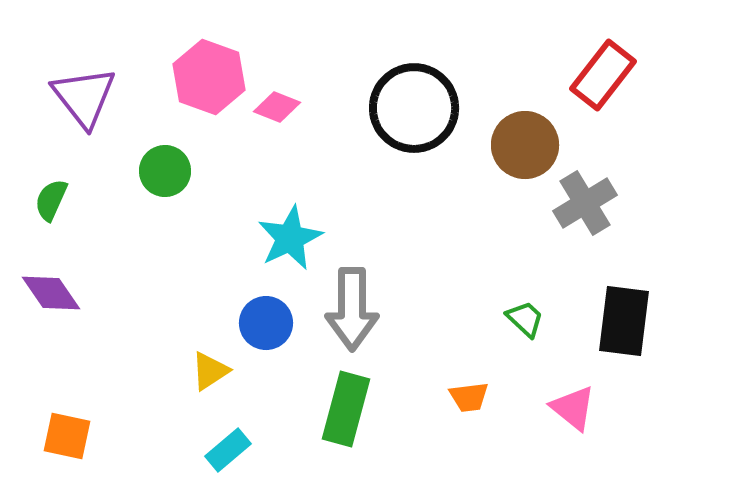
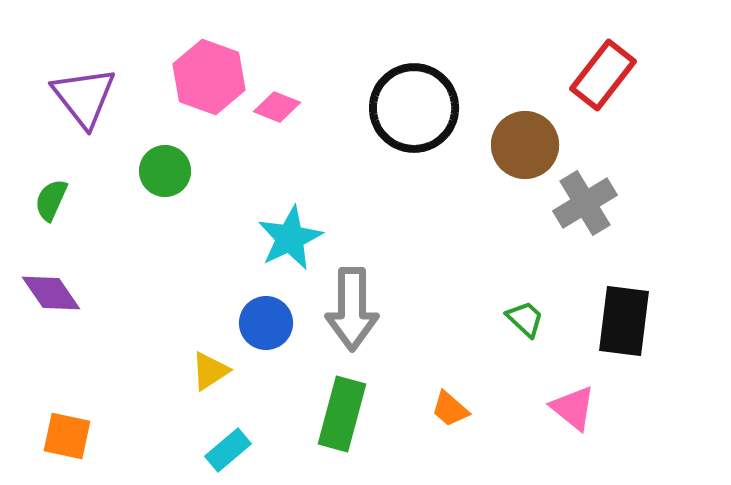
orange trapezoid: moved 19 px left, 12 px down; rotated 48 degrees clockwise
green rectangle: moved 4 px left, 5 px down
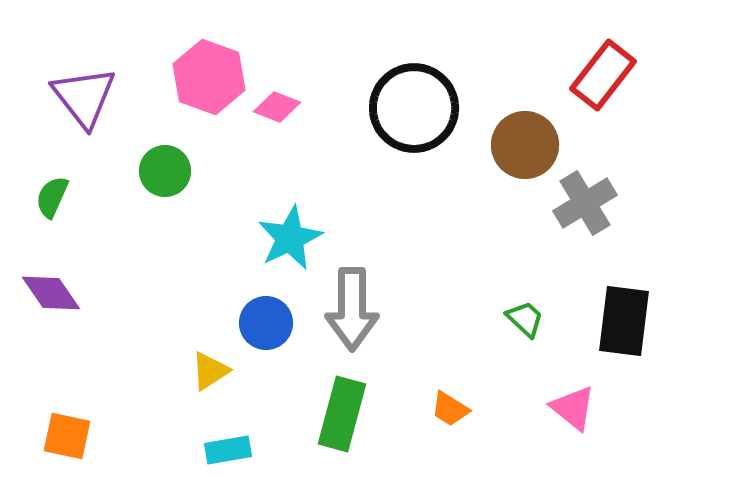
green semicircle: moved 1 px right, 3 px up
orange trapezoid: rotated 9 degrees counterclockwise
cyan rectangle: rotated 30 degrees clockwise
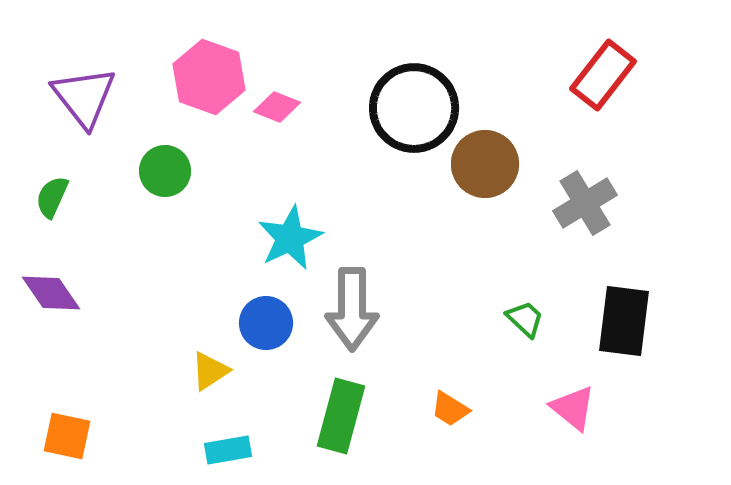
brown circle: moved 40 px left, 19 px down
green rectangle: moved 1 px left, 2 px down
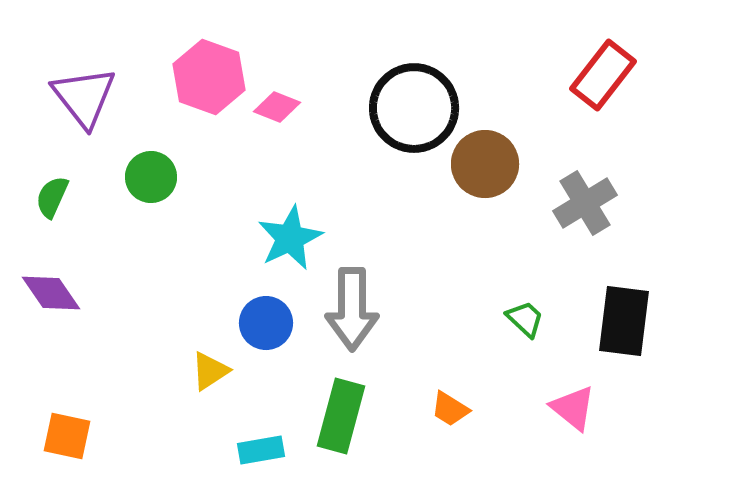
green circle: moved 14 px left, 6 px down
cyan rectangle: moved 33 px right
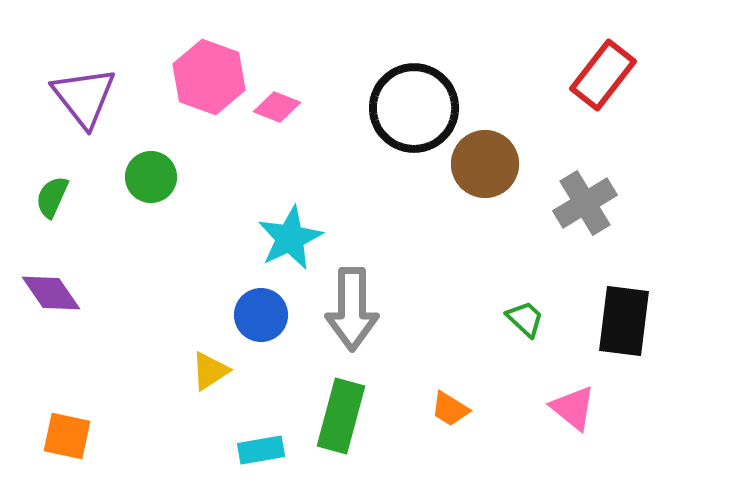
blue circle: moved 5 px left, 8 px up
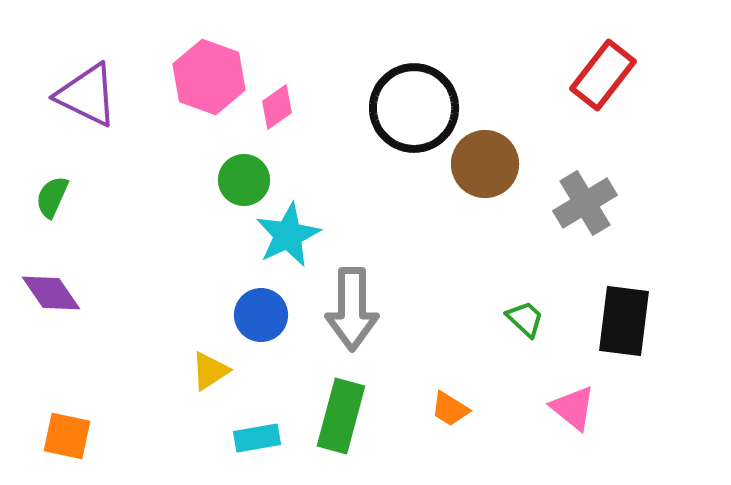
purple triangle: moved 3 px right, 2 px up; rotated 26 degrees counterclockwise
pink diamond: rotated 57 degrees counterclockwise
green circle: moved 93 px right, 3 px down
cyan star: moved 2 px left, 3 px up
cyan rectangle: moved 4 px left, 12 px up
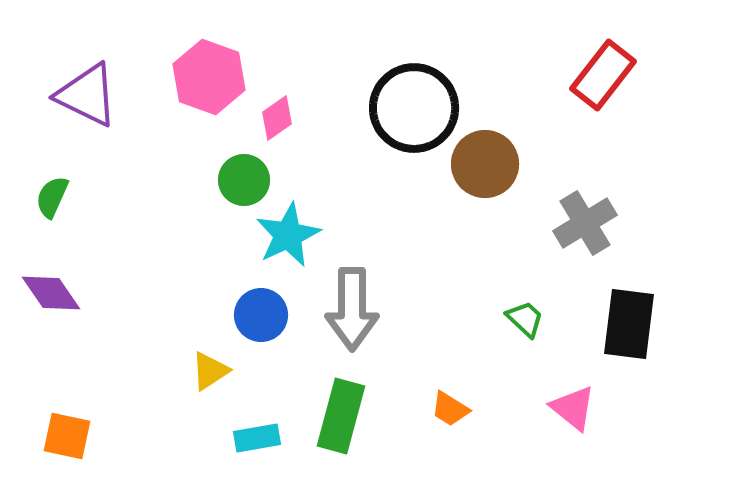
pink diamond: moved 11 px down
gray cross: moved 20 px down
black rectangle: moved 5 px right, 3 px down
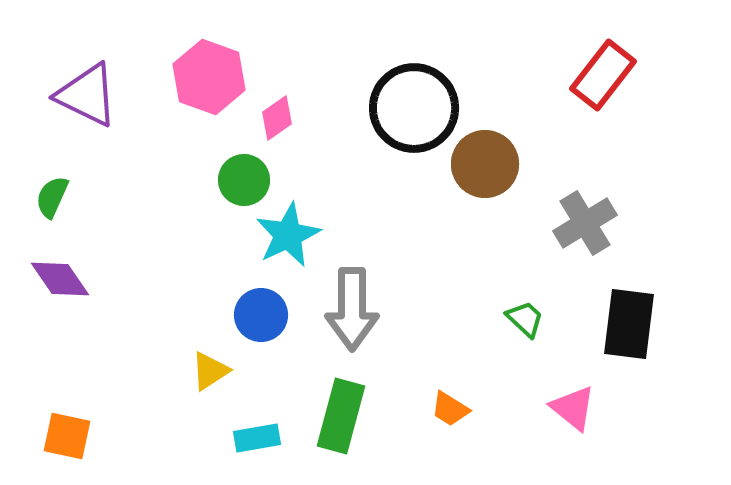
purple diamond: moved 9 px right, 14 px up
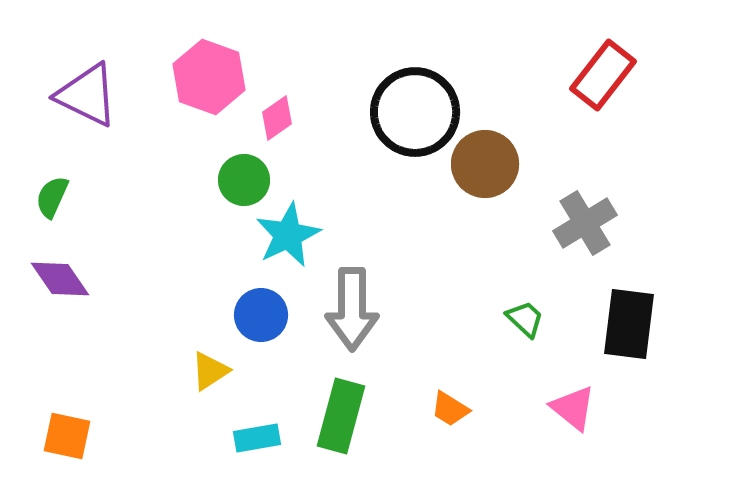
black circle: moved 1 px right, 4 px down
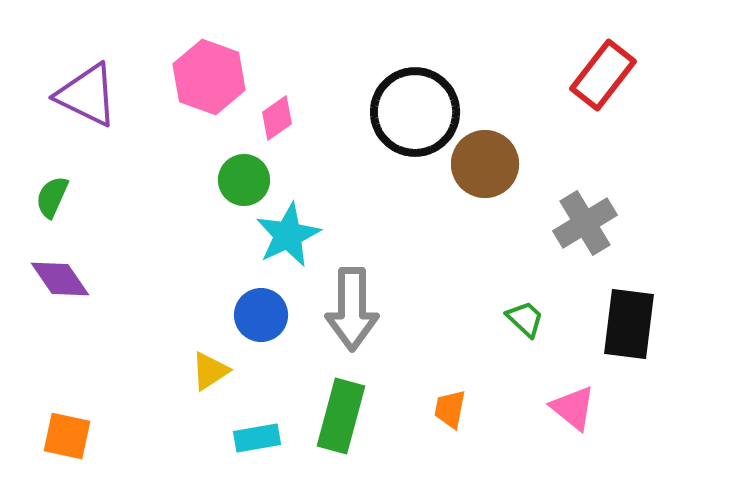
orange trapezoid: rotated 69 degrees clockwise
